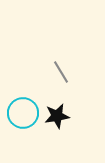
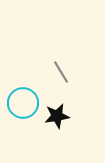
cyan circle: moved 10 px up
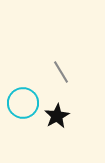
black star: rotated 20 degrees counterclockwise
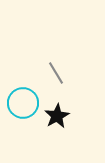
gray line: moved 5 px left, 1 px down
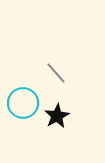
gray line: rotated 10 degrees counterclockwise
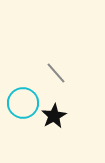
black star: moved 3 px left
